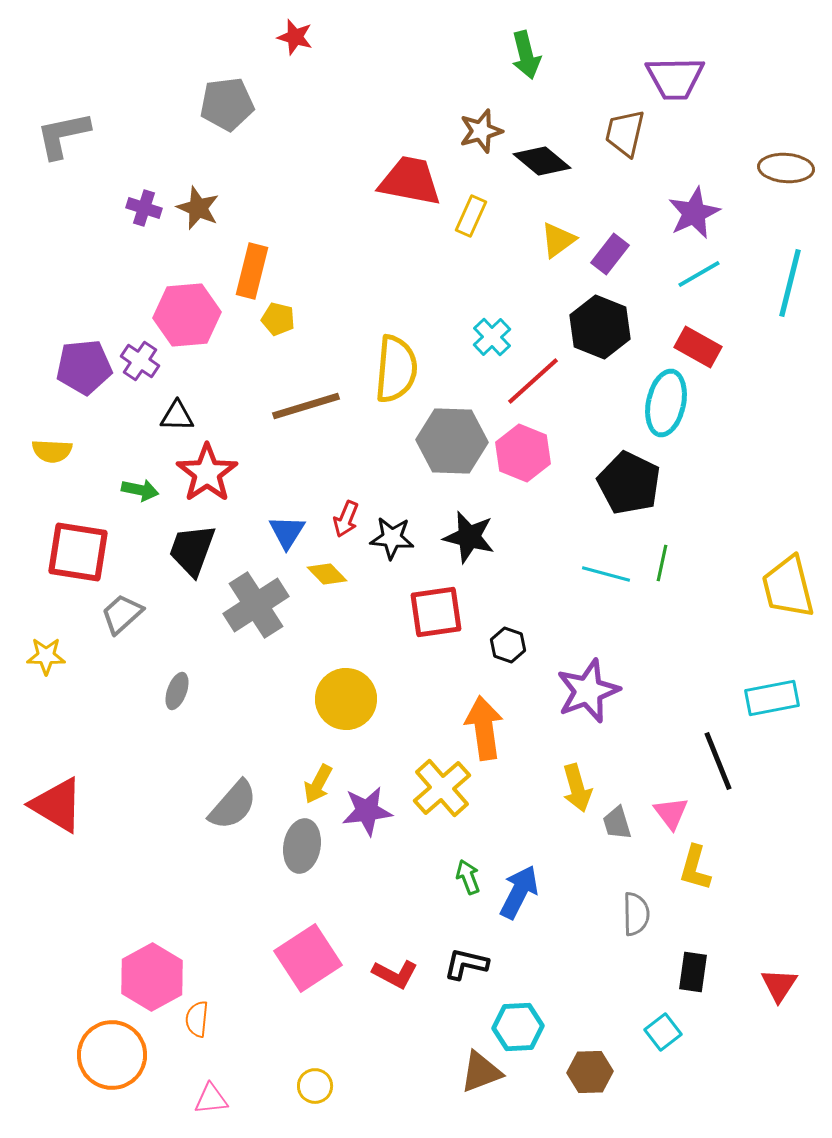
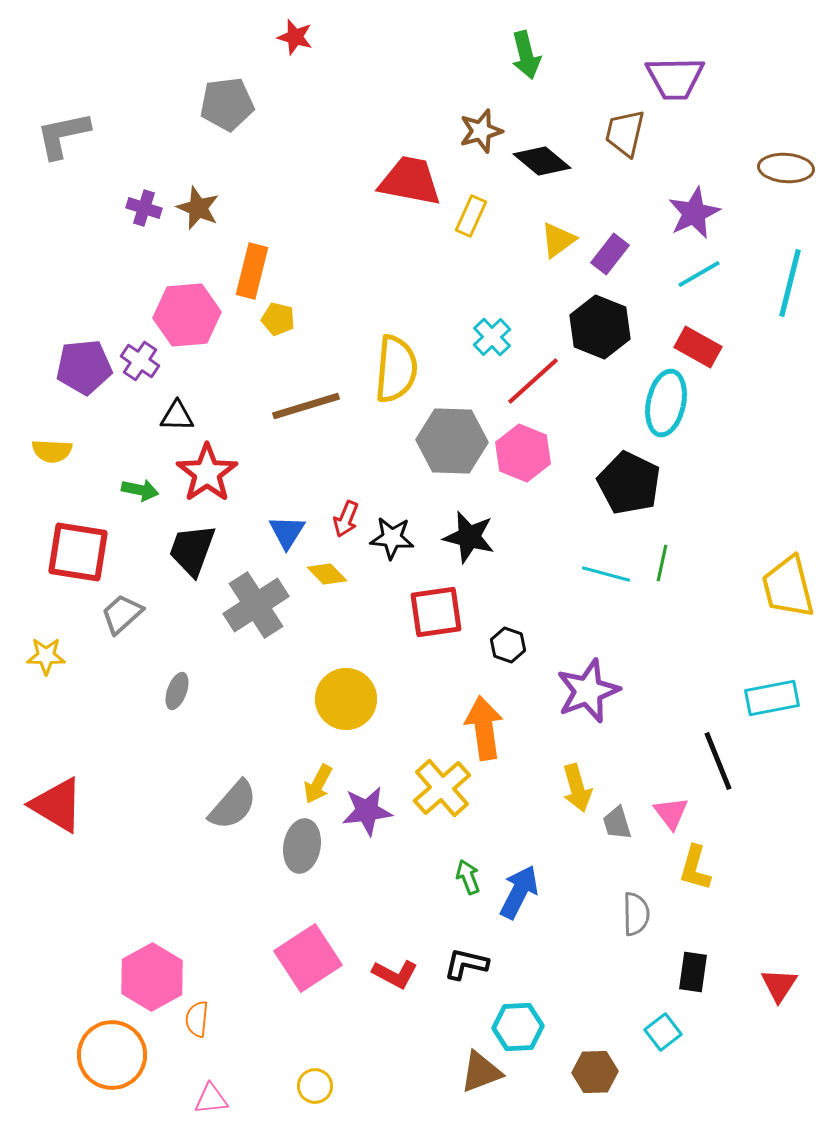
brown hexagon at (590, 1072): moved 5 px right
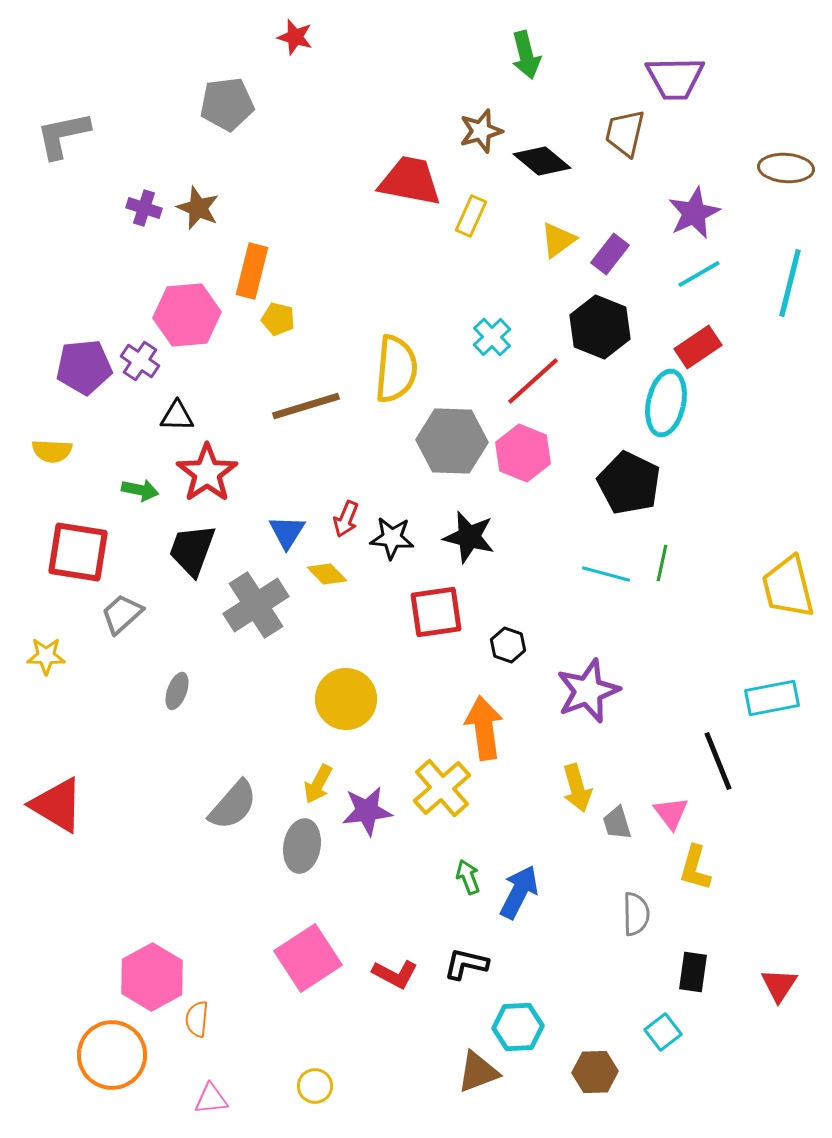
red rectangle at (698, 347): rotated 63 degrees counterclockwise
brown triangle at (481, 1072): moved 3 px left
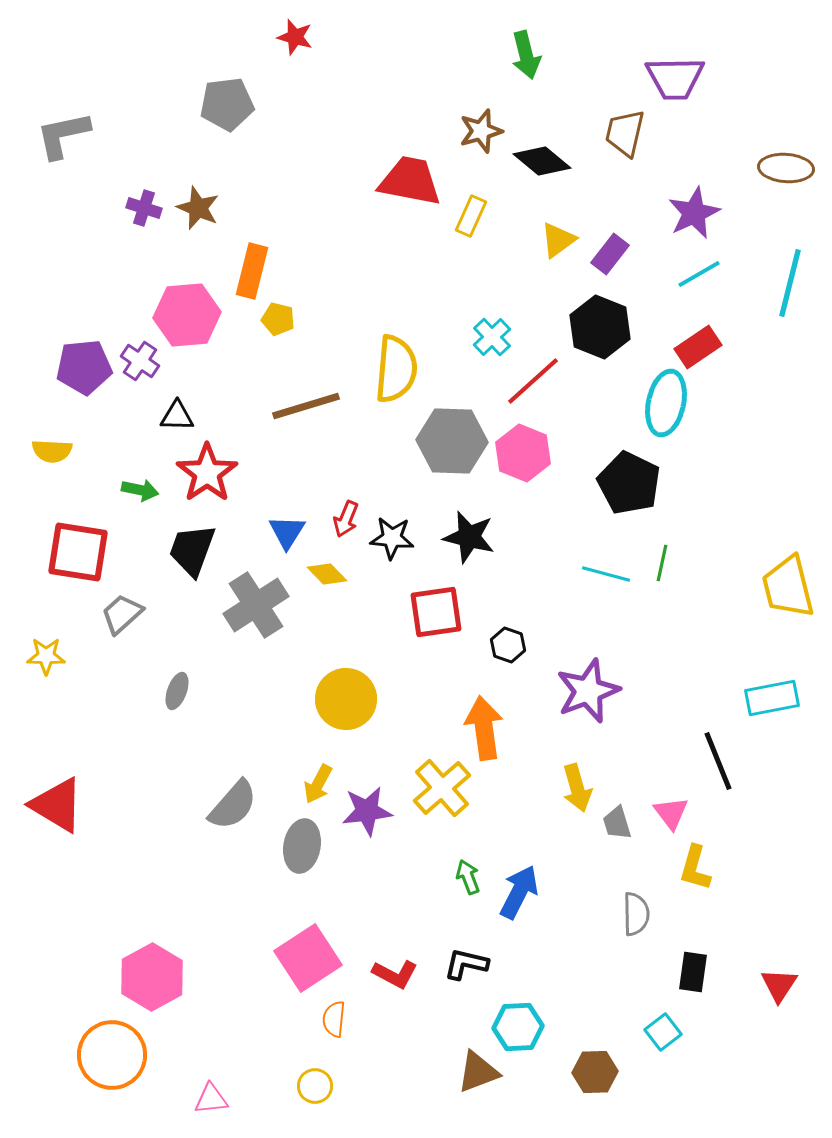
orange semicircle at (197, 1019): moved 137 px right
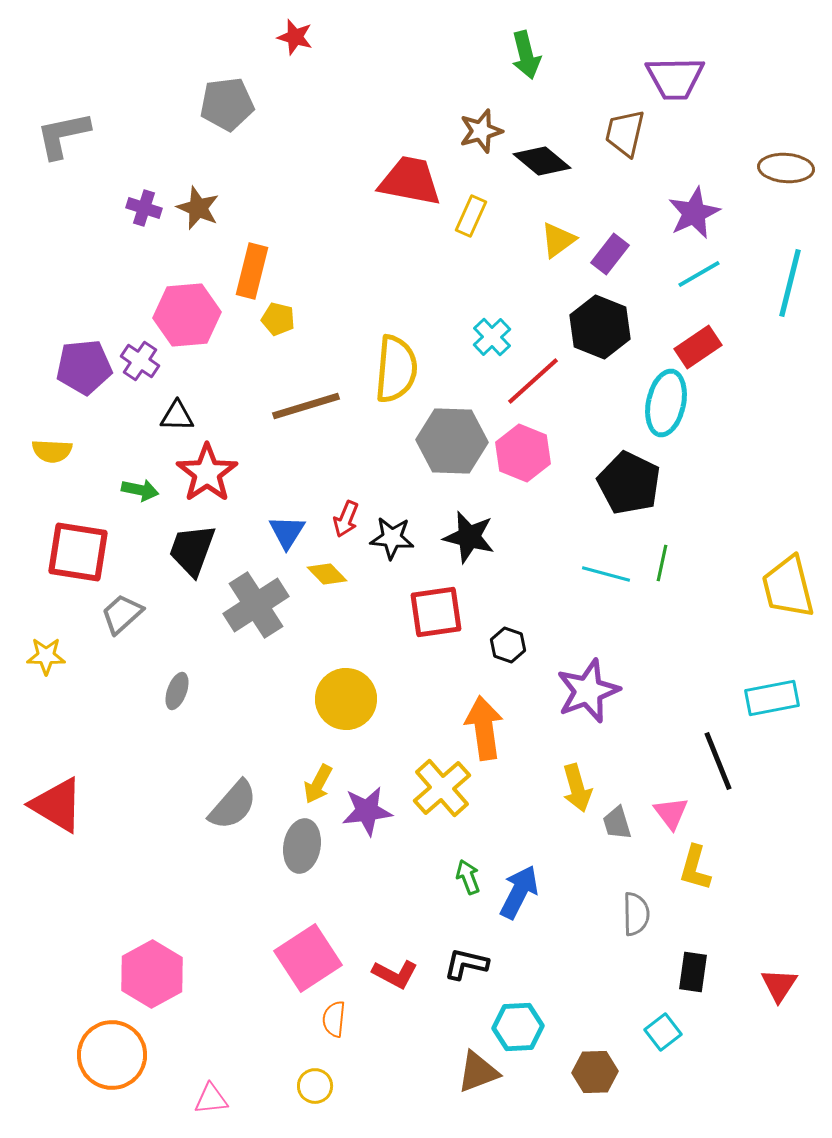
pink hexagon at (152, 977): moved 3 px up
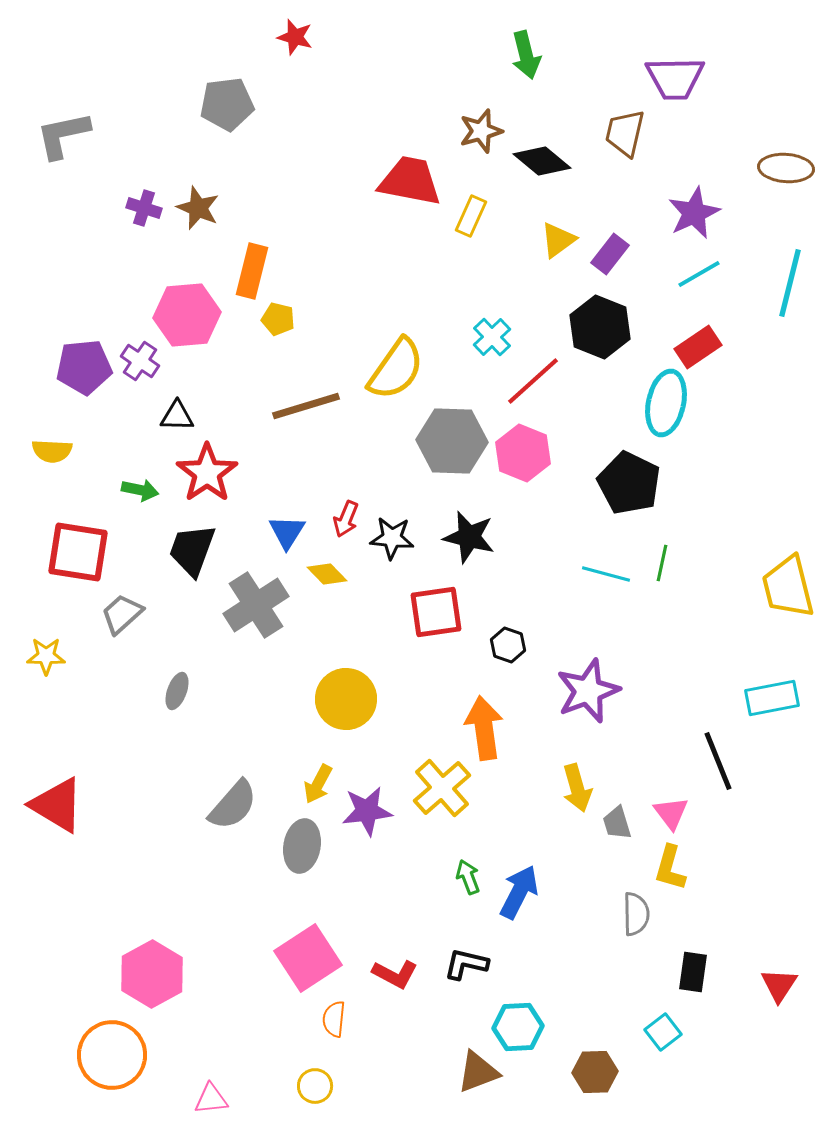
yellow semicircle at (396, 369): rotated 30 degrees clockwise
yellow L-shape at (695, 868): moved 25 px left
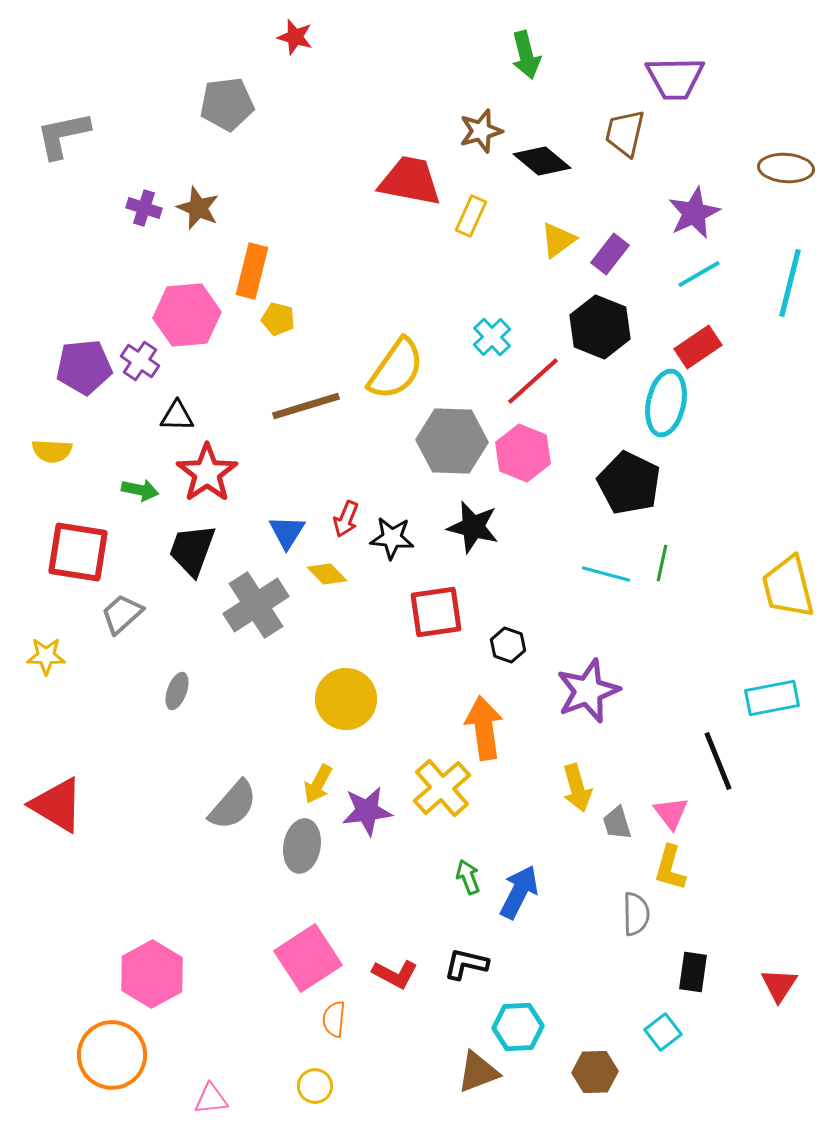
black star at (469, 537): moved 4 px right, 10 px up
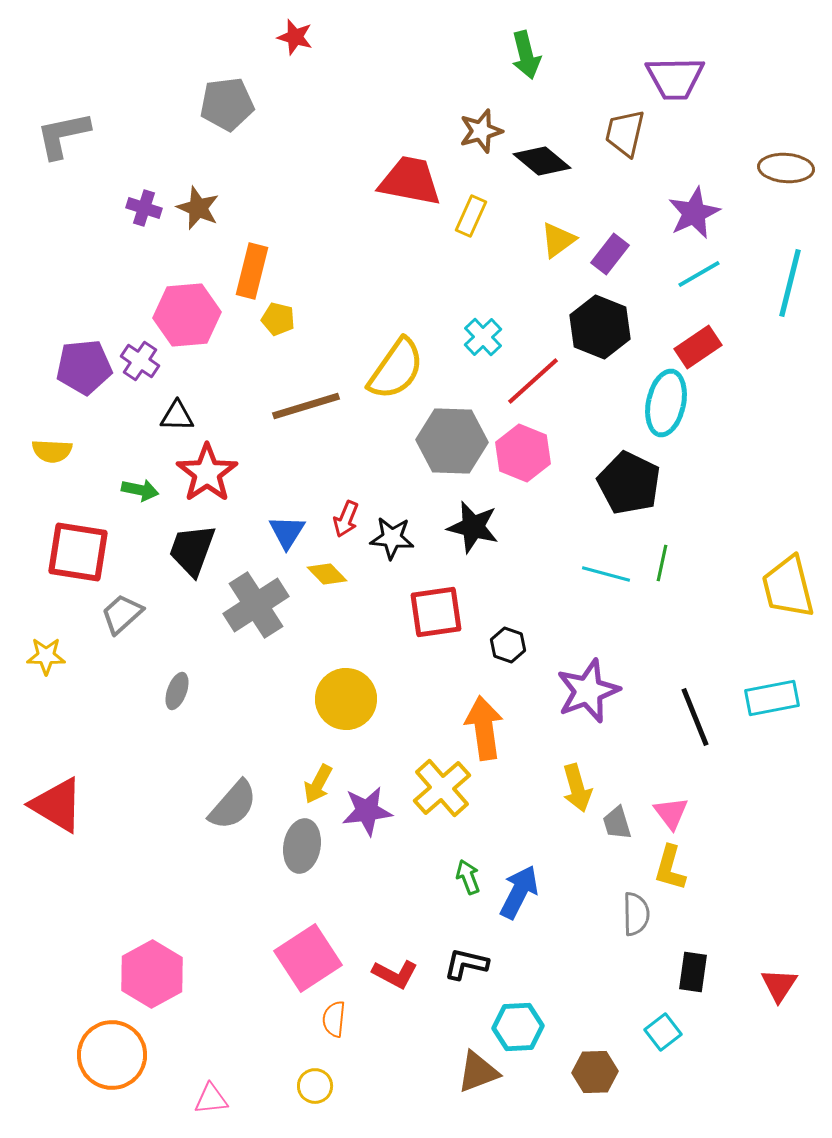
cyan cross at (492, 337): moved 9 px left
black line at (718, 761): moved 23 px left, 44 px up
